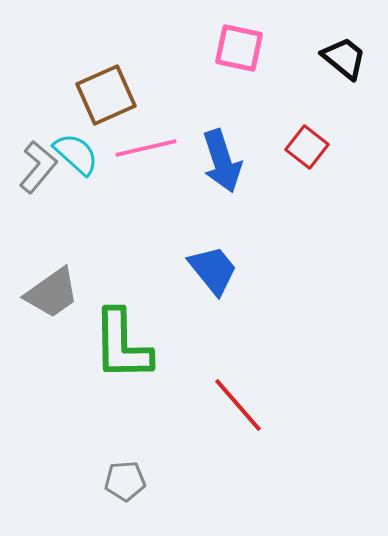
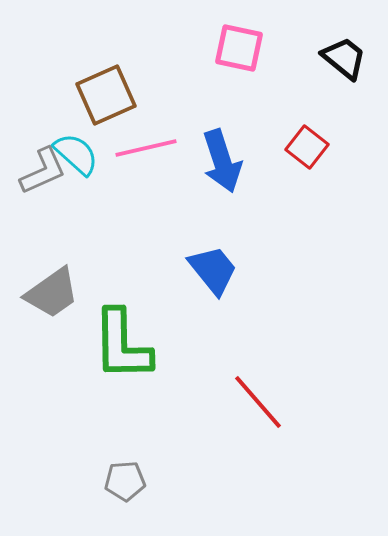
gray L-shape: moved 5 px right, 4 px down; rotated 26 degrees clockwise
red line: moved 20 px right, 3 px up
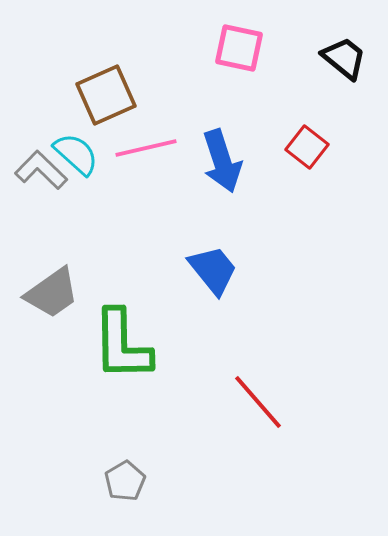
gray L-shape: moved 2 px left, 1 px up; rotated 112 degrees counterclockwise
gray pentagon: rotated 27 degrees counterclockwise
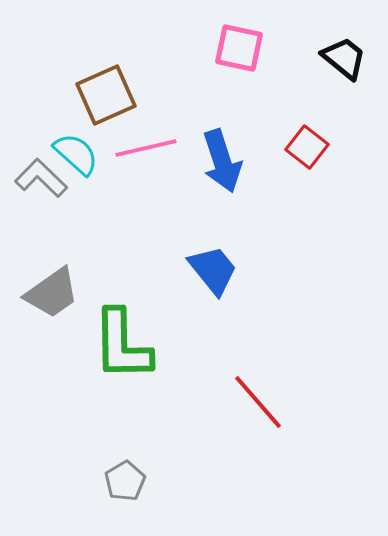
gray L-shape: moved 8 px down
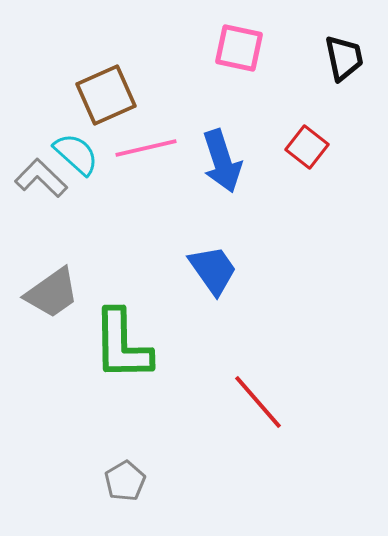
black trapezoid: rotated 39 degrees clockwise
blue trapezoid: rotated 4 degrees clockwise
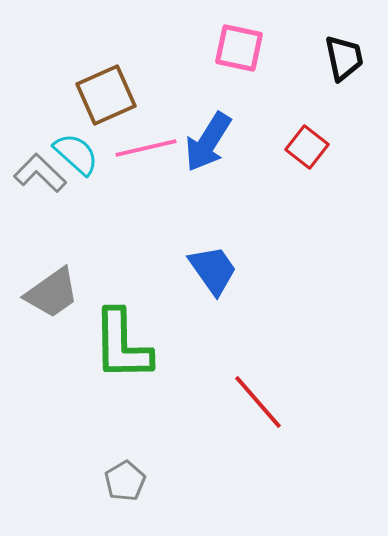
blue arrow: moved 14 px left, 19 px up; rotated 50 degrees clockwise
gray L-shape: moved 1 px left, 5 px up
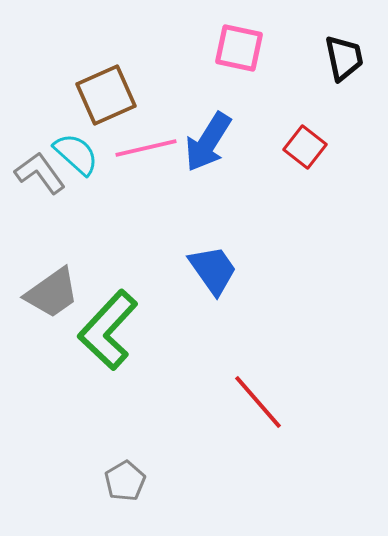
red square: moved 2 px left
gray L-shape: rotated 10 degrees clockwise
green L-shape: moved 14 px left, 15 px up; rotated 44 degrees clockwise
